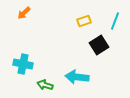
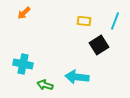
yellow rectangle: rotated 24 degrees clockwise
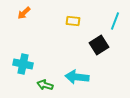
yellow rectangle: moved 11 px left
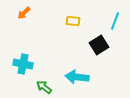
green arrow: moved 1 px left, 2 px down; rotated 21 degrees clockwise
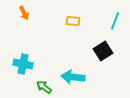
orange arrow: rotated 72 degrees counterclockwise
black square: moved 4 px right, 6 px down
cyan arrow: moved 4 px left
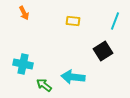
green arrow: moved 2 px up
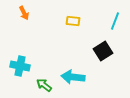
cyan cross: moved 3 px left, 2 px down
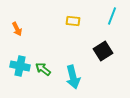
orange arrow: moved 7 px left, 16 px down
cyan line: moved 3 px left, 5 px up
cyan arrow: rotated 110 degrees counterclockwise
green arrow: moved 1 px left, 16 px up
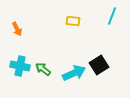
black square: moved 4 px left, 14 px down
cyan arrow: moved 1 px right, 4 px up; rotated 100 degrees counterclockwise
